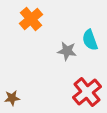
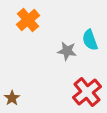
orange cross: moved 3 px left, 1 px down
brown star: rotated 28 degrees counterclockwise
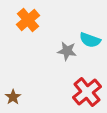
cyan semicircle: rotated 50 degrees counterclockwise
brown star: moved 1 px right, 1 px up
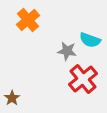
red cross: moved 4 px left, 13 px up
brown star: moved 1 px left, 1 px down
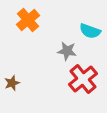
cyan semicircle: moved 9 px up
brown star: moved 15 px up; rotated 14 degrees clockwise
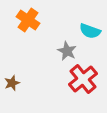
orange cross: rotated 15 degrees counterclockwise
gray star: rotated 18 degrees clockwise
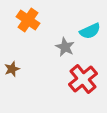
cyan semicircle: rotated 45 degrees counterclockwise
gray star: moved 2 px left, 4 px up
brown star: moved 14 px up
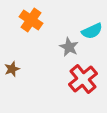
orange cross: moved 3 px right
cyan semicircle: moved 2 px right
gray star: moved 4 px right
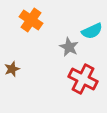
red cross: rotated 24 degrees counterclockwise
